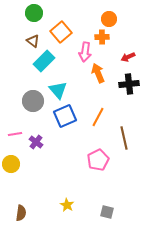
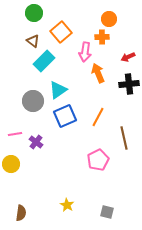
cyan triangle: rotated 36 degrees clockwise
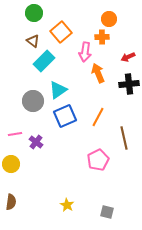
brown semicircle: moved 10 px left, 11 px up
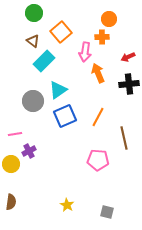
purple cross: moved 7 px left, 9 px down; rotated 24 degrees clockwise
pink pentagon: rotated 30 degrees clockwise
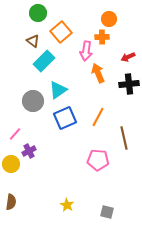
green circle: moved 4 px right
pink arrow: moved 1 px right, 1 px up
blue square: moved 2 px down
pink line: rotated 40 degrees counterclockwise
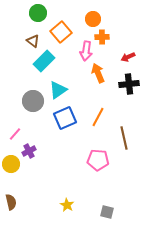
orange circle: moved 16 px left
brown semicircle: rotated 21 degrees counterclockwise
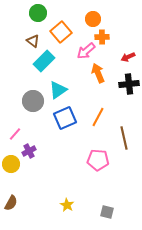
pink arrow: rotated 42 degrees clockwise
brown semicircle: moved 1 px down; rotated 42 degrees clockwise
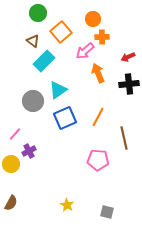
pink arrow: moved 1 px left
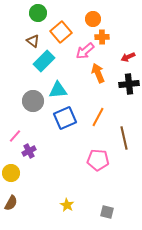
cyan triangle: rotated 30 degrees clockwise
pink line: moved 2 px down
yellow circle: moved 9 px down
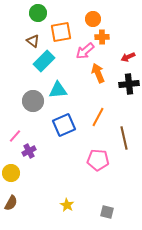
orange square: rotated 30 degrees clockwise
blue square: moved 1 px left, 7 px down
